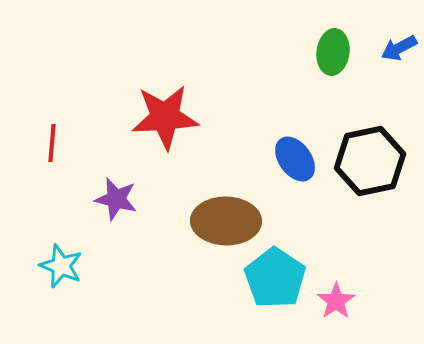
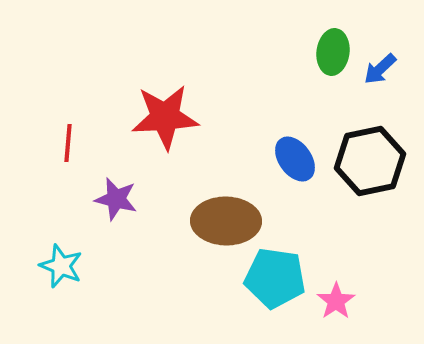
blue arrow: moved 19 px left, 21 px down; rotated 15 degrees counterclockwise
red line: moved 16 px right
cyan pentagon: rotated 26 degrees counterclockwise
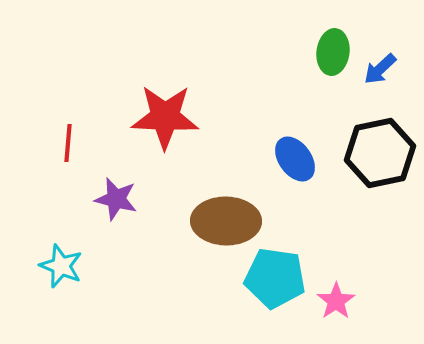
red star: rotated 6 degrees clockwise
black hexagon: moved 10 px right, 8 px up
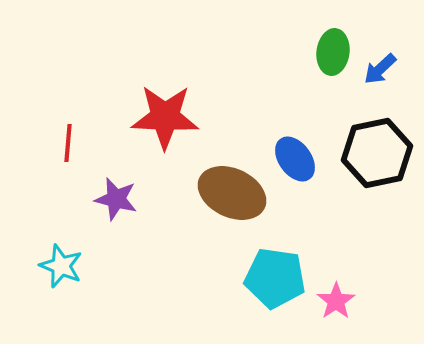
black hexagon: moved 3 px left
brown ellipse: moved 6 px right, 28 px up; rotated 24 degrees clockwise
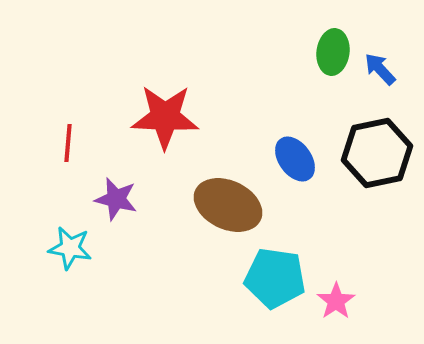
blue arrow: rotated 90 degrees clockwise
brown ellipse: moved 4 px left, 12 px down
cyan star: moved 9 px right, 18 px up; rotated 12 degrees counterclockwise
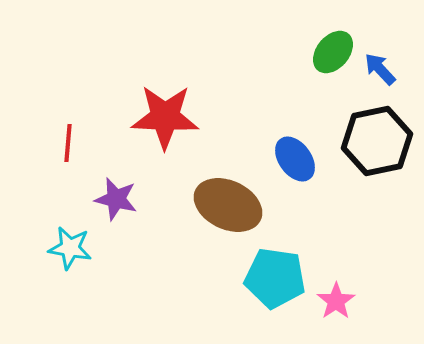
green ellipse: rotated 33 degrees clockwise
black hexagon: moved 12 px up
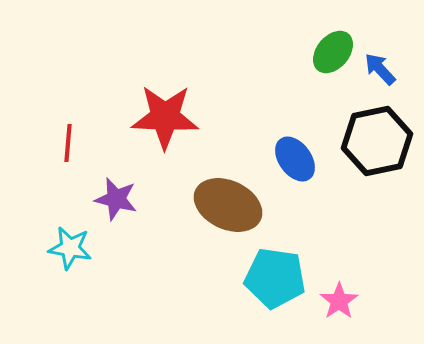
pink star: moved 3 px right
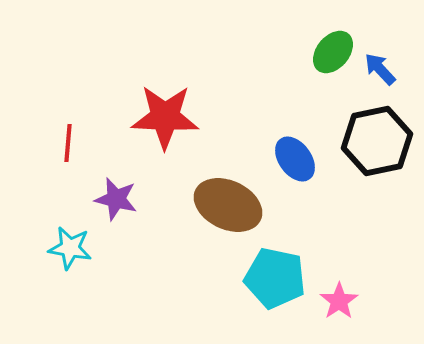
cyan pentagon: rotated 4 degrees clockwise
